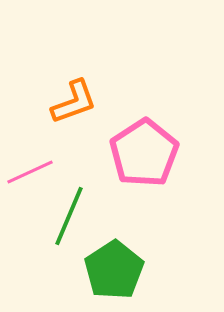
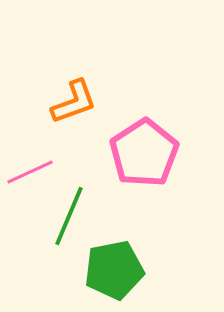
green pentagon: rotated 22 degrees clockwise
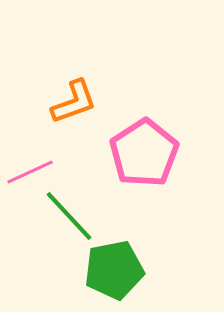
green line: rotated 66 degrees counterclockwise
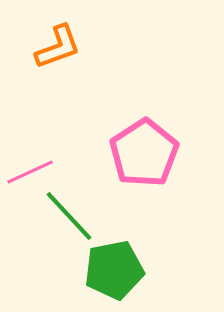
orange L-shape: moved 16 px left, 55 px up
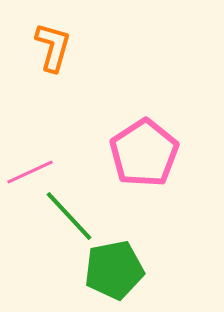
orange L-shape: moved 5 px left; rotated 54 degrees counterclockwise
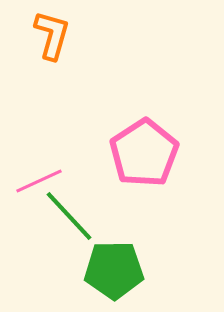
orange L-shape: moved 1 px left, 12 px up
pink line: moved 9 px right, 9 px down
green pentagon: rotated 10 degrees clockwise
